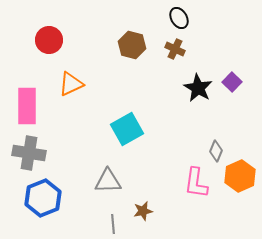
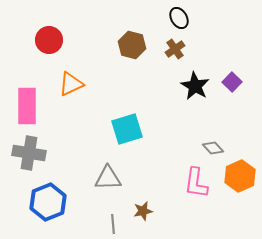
brown cross: rotated 30 degrees clockwise
black star: moved 3 px left, 2 px up
cyan square: rotated 12 degrees clockwise
gray diamond: moved 3 px left, 3 px up; rotated 65 degrees counterclockwise
gray triangle: moved 3 px up
blue hexagon: moved 5 px right, 4 px down
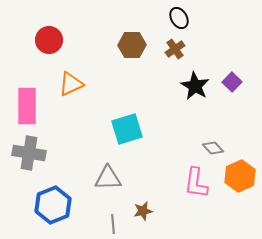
brown hexagon: rotated 16 degrees counterclockwise
blue hexagon: moved 5 px right, 3 px down
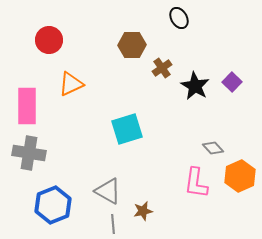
brown cross: moved 13 px left, 19 px down
gray triangle: moved 13 px down; rotated 32 degrees clockwise
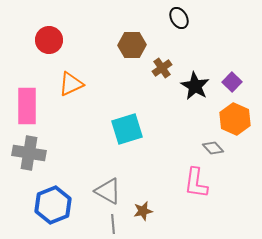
orange hexagon: moved 5 px left, 57 px up; rotated 12 degrees counterclockwise
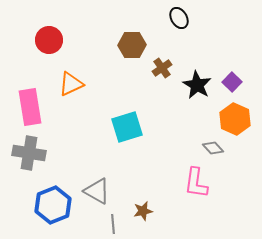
black star: moved 2 px right, 1 px up
pink rectangle: moved 3 px right, 1 px down; rotated 9 degrees counterclockwise
cyan square: moved 2 px up
gray triangle: moved 11 px left
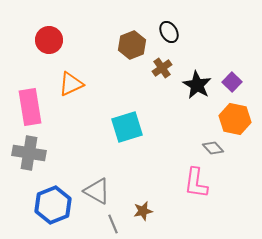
black ellipse: moved 10 px left, 14 px down
brown hexagon: rotated 20 degrees counterclockwise
orange hexagon: rotated 12 degrees counterclockwise
gray line: rotated 18 degrees counterclockwise
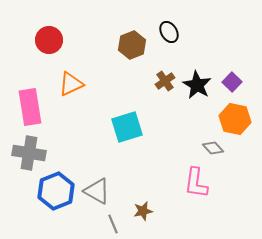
brown cross: moved 3 px right, 13 px down
blue hexagon: moved 3 px right, 14 px up
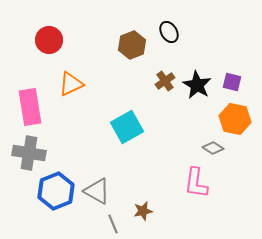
purple square: rotated 30 degrees counterclockwise
cyan square: rotated 12 degrees counterclockwise
gray diamond: rotated 15 degrees counterclockwise
